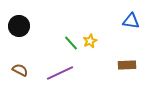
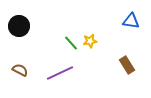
yellow star: rotated 16 degrees clockwise
brown rectangle: rotated 60 degrees clockwise
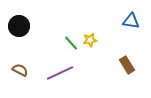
yellow star: moved 1 px up
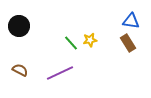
brown rectangle: moved 1 px right, 22 px up
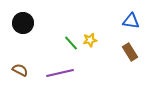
black circle: moved 4 px right, 3 px up
brown rectangle: moved 2 px right, 9 px down
purple line: rotated 12 degrees clockwise
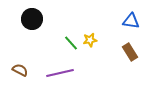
black circle: moved 9 px right, 4 px up
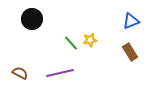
blue triangle: rotated 30 degrees counterclockwise
brown semicircle: moved 3 px down
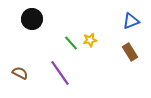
purple line: rotated 68 degrees clockwise
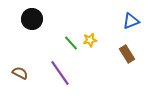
brown rectangle: moved 3 px left, 2 px down
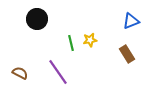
black circle: moved 5 px right
green line: rotated 28 degrees clockwise
purple line: moved 2 px left, 1 px up
